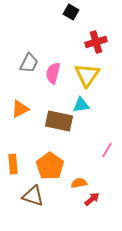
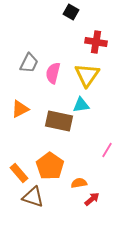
red cross: rotated 25 degrees clockwise
orange rectangle: moved 6 px right, 9 px down; rotated 36 degrees counterclockwise
brown triangle: moved 1 px down
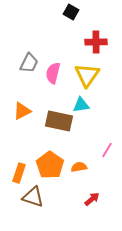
red cross: rotated 10 degrees counterclockwise
orange triangle: moved 2 px right, 2 px down
orange pentagon: moved 1 px up
orange rectangle: rotated 60 degrees clockwise
orange semicircle: moved 16 px up
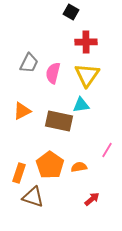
red cross: moved 10 px left
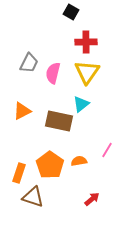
yellow triangle: moved 3 px up
cyan triangle: moved 1 px up; rotated 30 degrees counterclockwise
orange semicircle: moved 6 px up
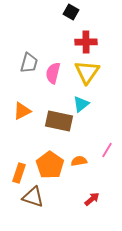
gray trapezoid: rotated 10 degrees counterclockwise
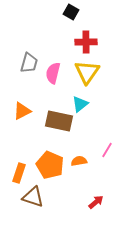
cyan triangle: moved 1 px left
orange pentagon: rotated 12 degrees counterclockwise
red arrow: moved 4 px right, 3 px down
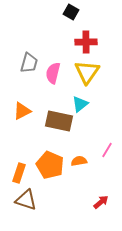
brown triangle: moved 7 px left, 3 px down
red arrow: moved 5 px right
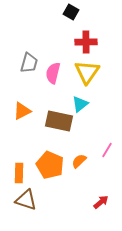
orange semicircle: rotated 35 degrees counterclockwise
orange rectangle: rotated 18 degrees counterclockwise
